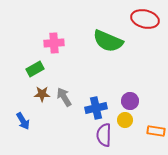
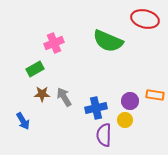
pink cross: rotated 18 degrees counterclockwise
orange rectangle: moved 1 px left, 36 px up
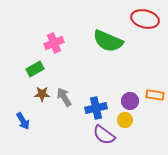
purple semicircle: rotated 55 degrees counterclockwise
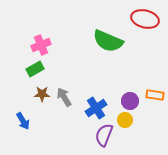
pink cross: moved 13 px left, 2 px down
blue cross: rotated 20 degrees counterclockwise
purple semicircle: rotated 75 degrees clockwise
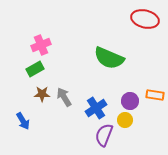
green semicircle: moved 1 px right, 17 px down
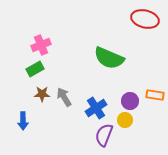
blue arrow: rotated 30 degrees clockwise
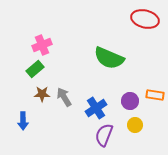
pink cross: moved 1 px right
green rectangle: rotated 12 degrees counterclockwise
yellow circle: moved 10 px right, 5 px down
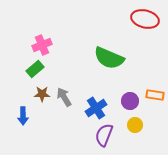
blue arrow: moved 5 px up
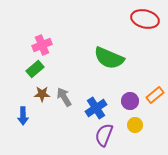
orange rectangle: rotated 48 degrees counterclockwise
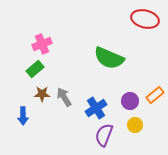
pink cross: moved 1 px up
